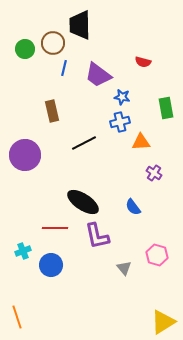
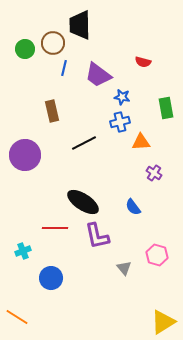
blue circle: moved 13 px down
orange line: rotated 40 degrees counterclockwise
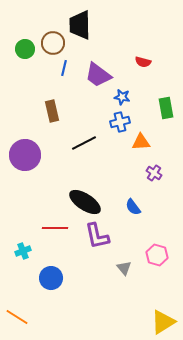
black ellipse: moved 2 px right
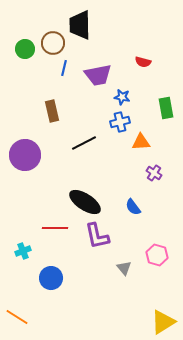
purple trapezoid: rotated 48 degrees counterclockwise
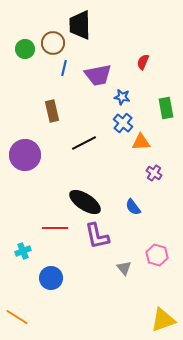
red semicircle: rotated 98 degrees clockwise
blue cross: moved 3 px right, 1 px down; rotated 36 degrees counterclockwise
yellow triangle: moved 2 px up; rotated 12 degrees clockwise
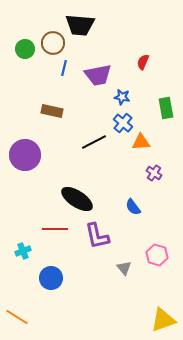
black trapezoid: rotated 84 degrees counterclockwise
brown rectangle: rotated 65 degrees counterclockwise
black line: moved 10 px right, 1 px up
black ellipse: moved 8 px left, 3 px up
red line: moved 1 px down
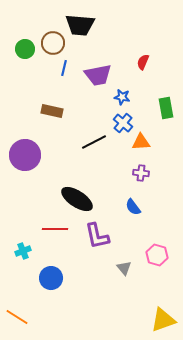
purple cross: moved 13 px left; rotated 28 degrees counterclockwise
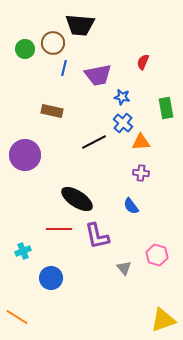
blue semicircle: moved 2 px left, 1 px up
red line: moved 4 px right
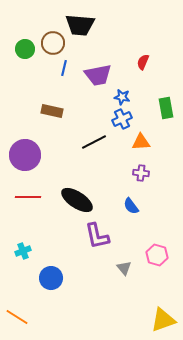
blue cross: moved 1 px left, 4 px up; rotated 24 degrees clockwise
black ellipse: moved 1 px down
red line: moved 31 px left, 32 px up
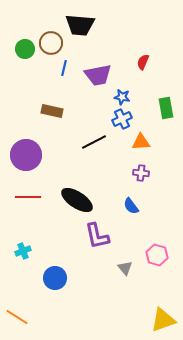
brown circle: moved 2 px left
purple circle: moved 1 px right
gray triangle: moved 1 px right
blue circle: moved 4 px right
